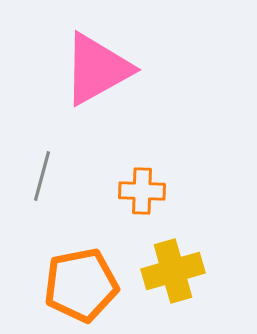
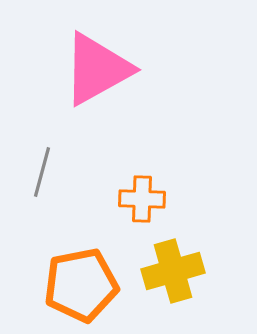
gray line: moved 4 px up
orange cross: moved 8 px down
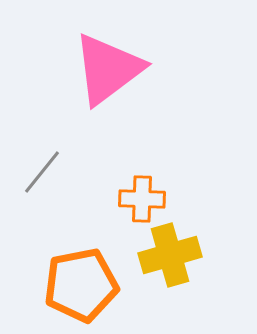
pink triangle: moved 11 px right; rotated 8 degrees counterclockwise
gray line: rotated 24 degrees clockwise
yellow cross: moved 3 px left, 16 px up
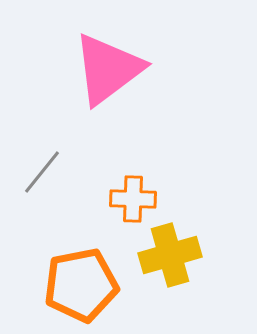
orange cross: moved 9 px left
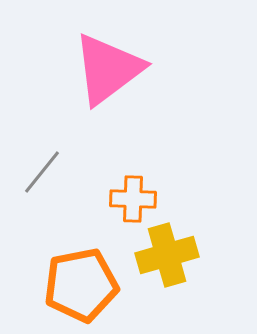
yellow cross: moved 3 px left
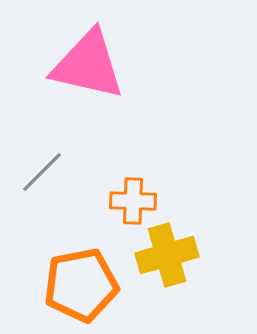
pink triangle: moved 20 px left, 4 px up; rotated 50 degrees clockwise
gray line: rotated 6 degrees clockwise
orange cross: moved 2 px down
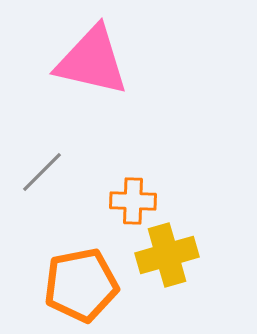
pink triangle: moved 4 px right, 4 px up
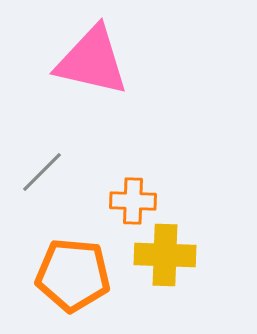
yellow cross: moved 2 px left; rotated 18 degrees clockwise
orange pentagon: moved 8 px left, 10 px up; rotated 16 degrees clockwise
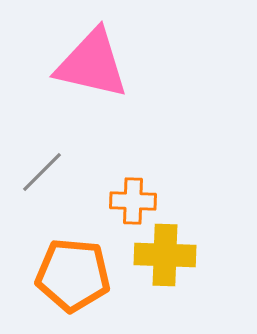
pink triangle: moved 3 px down
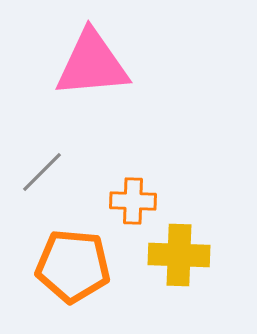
pink triangle: rotated 18 degrees counterclockwise
yellow cross: moved 14 px right
orange pentagon: moved 9 px up
